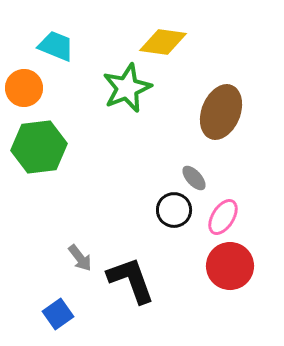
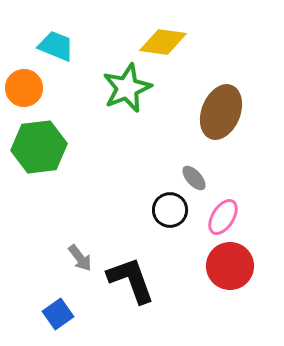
black circle: moved 4 px left
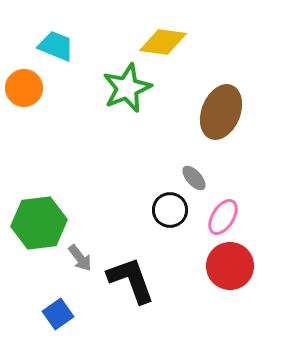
green hexagon: moved 76 px down
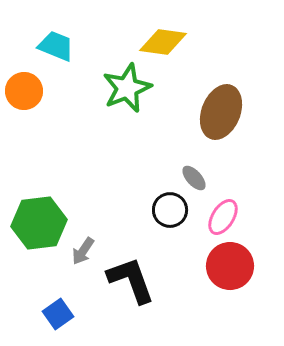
orange circle: moved 3 px down
gray arrow: moved 3 px right, 7 px up; rotated 72 degrees clockwise
